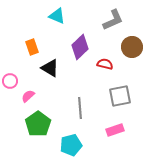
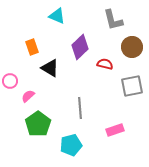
gray L-shape: rotated 100 degrees clockwise
gray square: moved 12 px right, 10 px up
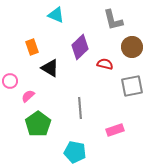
cyan triangle: moved 1 px left, 1 px up
cyan pentagon: moved 4 px right, 7 px down; rotated 25 degrees clockwise
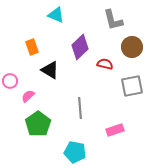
black triangle: moved 2 px down
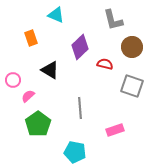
orange rectangle: moved 1 px left, 9 px up
pink circle: moved 3 px right, 1 px up
gray square: rotated 30 degrees clockwise
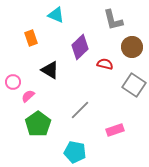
pink circle: moved 2 px down
gray square: moved 2 px right, 1 px up; rotated 15 degrees clockwise
gray line: moved 2 px down; rotated 50 degrees clockwise
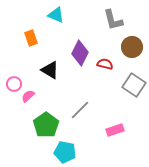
purple diamond: moved 6 px down; rotated 20 degrees counterclockwise
pink circle: moved 1 px right, 2 px down
green pentagon: moved 8 px right, 1 px down
cyan pentagon: moved 10 px left
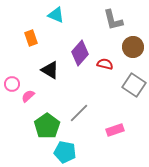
brown circle: moved 1 px right
purple diamond: rotated 15 degrees clockwise
pink circle: moved 2 px left
gray line: moved 1 px left, 3 px down
green pentagon: moved 1 px right, 1 px down
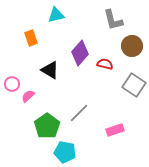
cyan triangle: rotated 36 degrees counterclockwise
brown circle: moved 1 px left, 1 px up
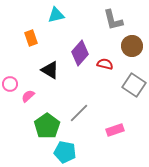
pink circle: moved 2 px left
